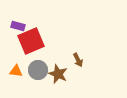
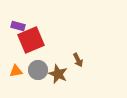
red square: moved 1 px up
orange triangle: rotated 16 degrees counterclockwise
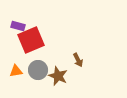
brown star: moved 2 px down
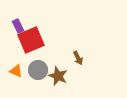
purple rectangle: rotated 48 degrees clockwise
brown arrow: moved 2 px up
orange triangle: rotated 32 degrees clockwise
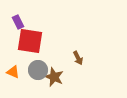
purple rectangle: moved 4 px up
red square: moved 1 px left, 1 px down; rotated 32 degrees clockwise
orange triangle: moved 3 px left, 1 px down
brown star: moved 4 px left, 1 px down
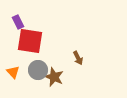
orange triangle: rotated 24 degrees clockwise
